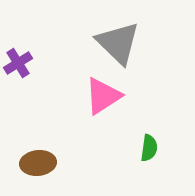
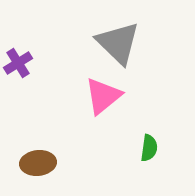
pink triangle: rotated 6 degrees counterclockwise
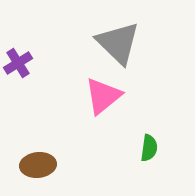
brown ellipse: moved 2 px down
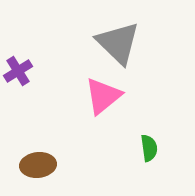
purple cross: moved 8 px down
green semicircle: rotated 16 degrees counterclockwise
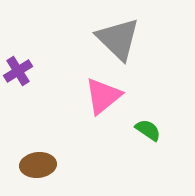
gray triangle: moved 4 px up
green semicircle: moved 1 px left, 18 px up; rotated 48 degrees counterclockwise
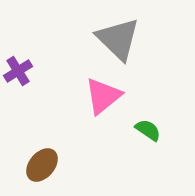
brown ellipse: moved 4 px right; rotated 44 degrees counterclockwise
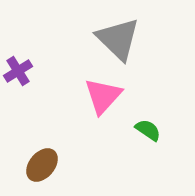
pink triangle: rotated 9 degrees counterclockwise
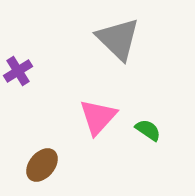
pink triangle: moved 5 px left, 21 px down
